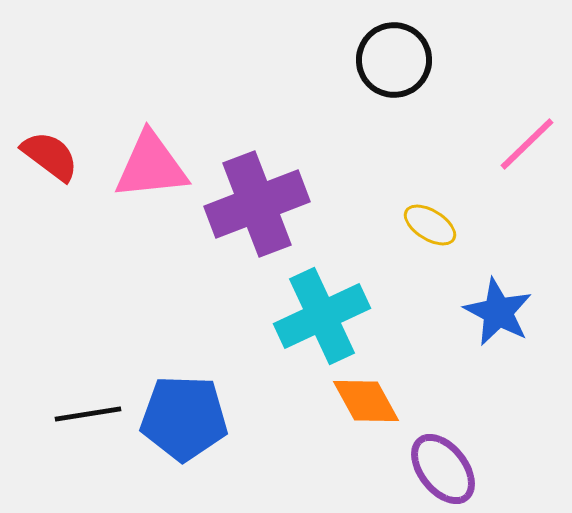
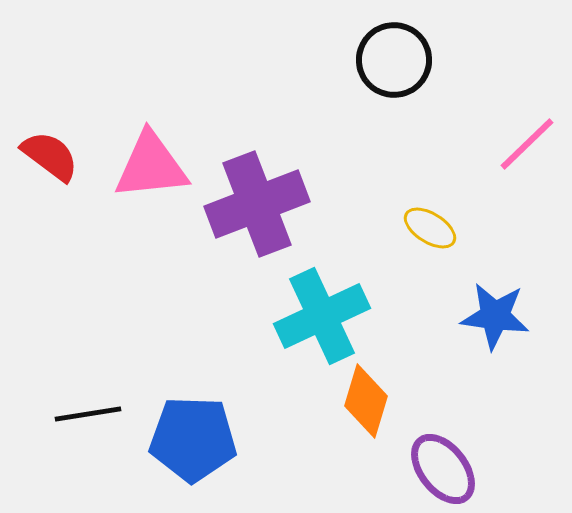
yellow ellipse: moved 3 px down
blue star: moved 3 px left, 4 px down; rotated 20 degrees counterclockwise
orange diamond: rotated 46 degrees clockwise
blue pentagon: moved 9 px right, 21 px down
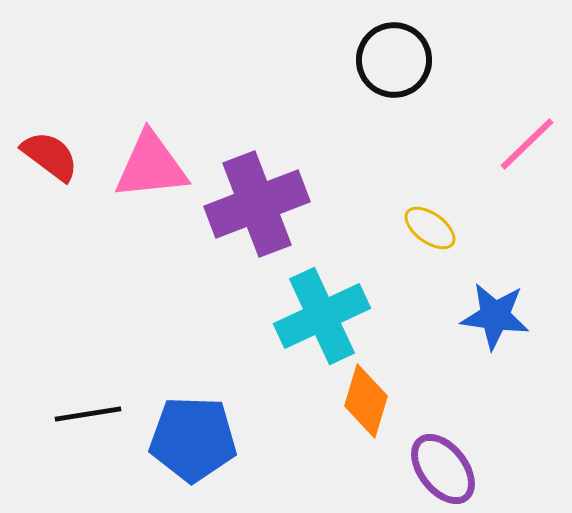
yellow ellipse: rotated 4 degrees clockwise
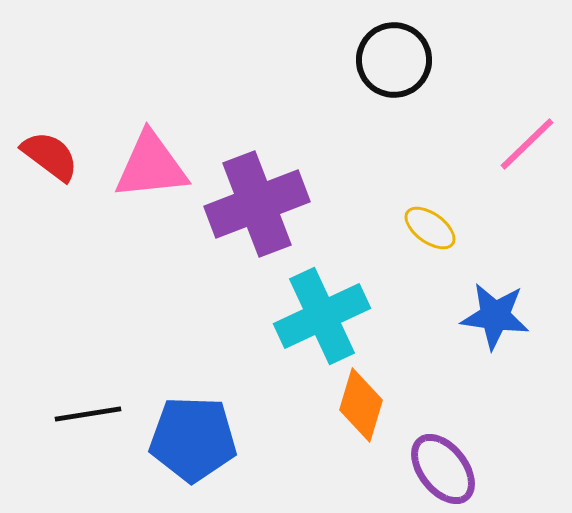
orange diamond: moved 5 px left, 4 px down
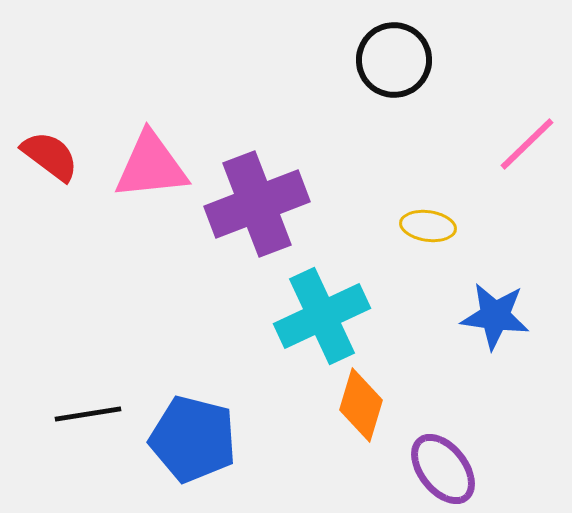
yellow ellipse: moved 2 px left, 2 px up; rotated 28 degrees counterclockwise
blue pentagon: rotated 12 degrees clockwise
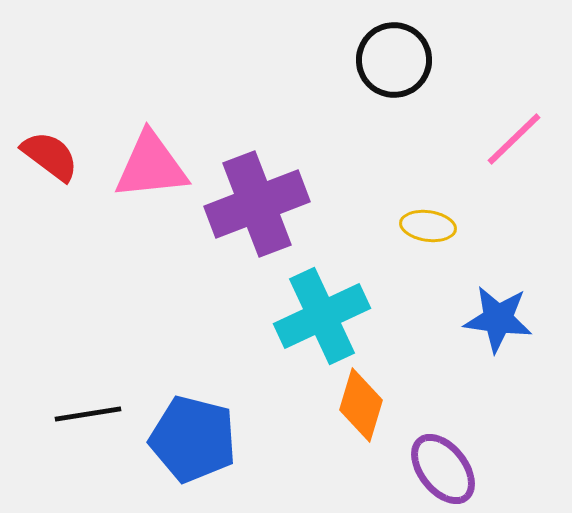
pink line: moved 13 px left, 5 px up
blue star: moved 3 px right, 3 px down
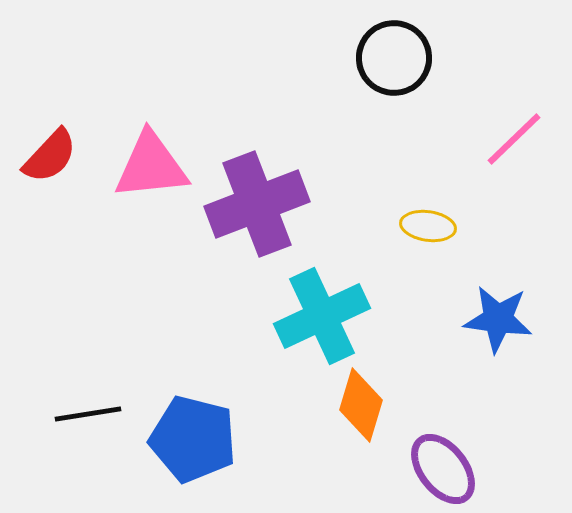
black circle: moved 2 px up
red semicircle: rotated 96 degrees clockwise
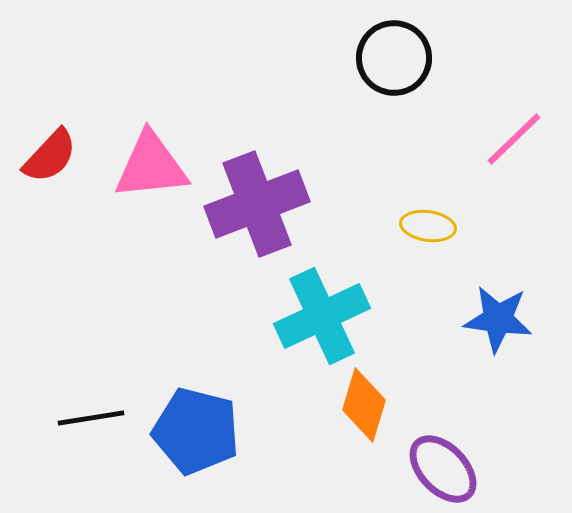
orange diamond: moved 3 px right
black line: moved 3 px right, 4 px down
blue pentagon: moved 3 px right, 8 px up
purple ellipse: rotated 6 degrees counterclockwise
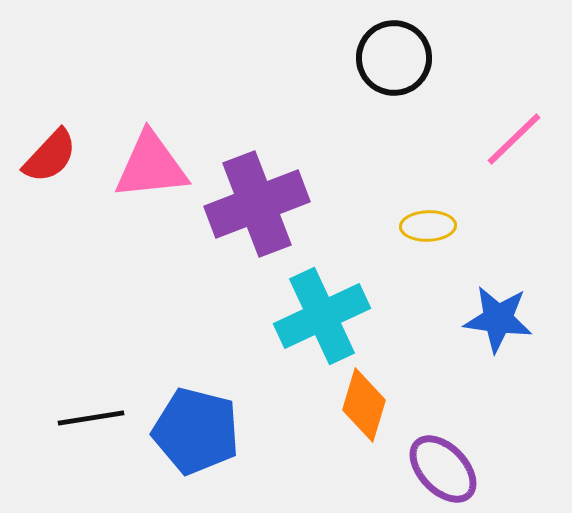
yellow ellipse: rotated 10 degrees counterclockwise
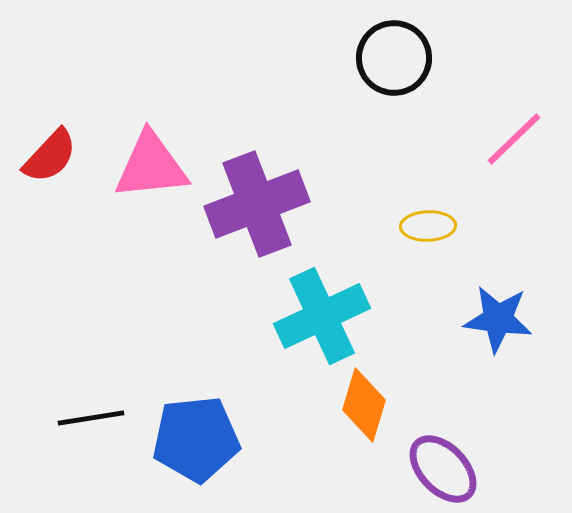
blue pentagon: moved 8 px down; rotated 20 degrees counterclockwise
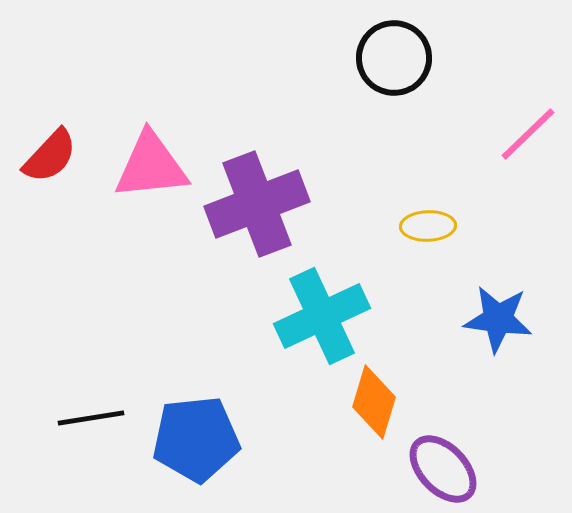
pink line: moved 14 px right, 5 px up
orange diamond: moved 10 px right, 3 px up
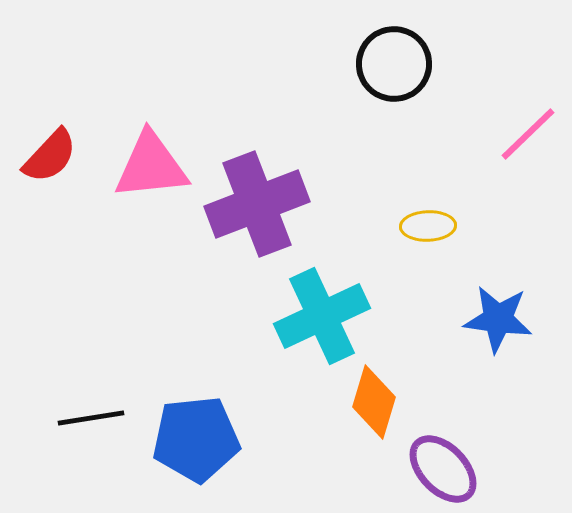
black circle: moved 6 px down
